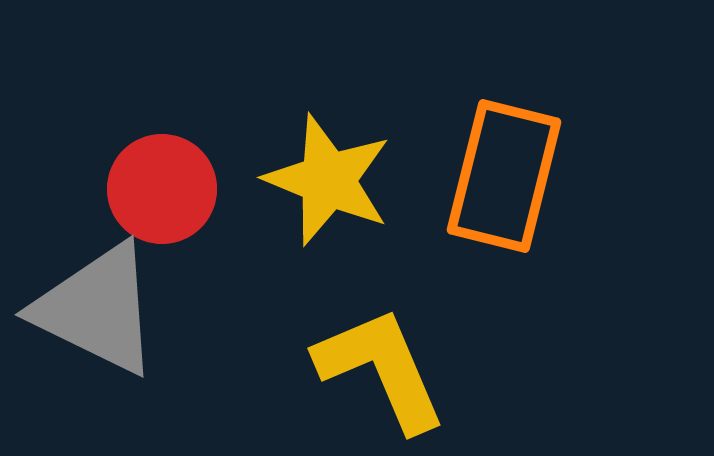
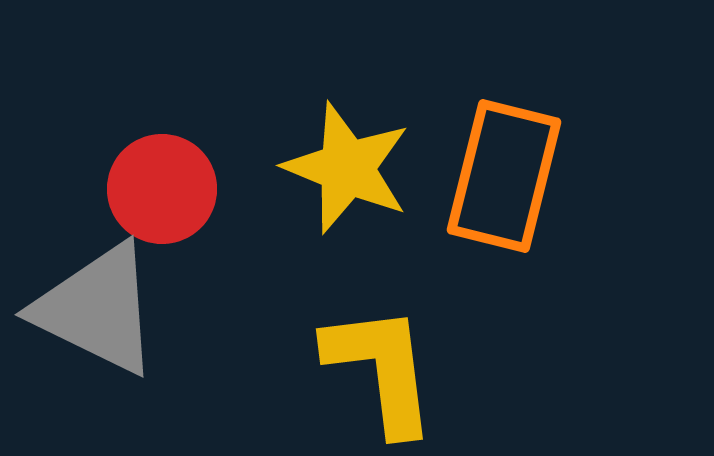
yellow star: moved 19 px right, 12 px up
yellow L-shape: rotated 16 degrees clockwise
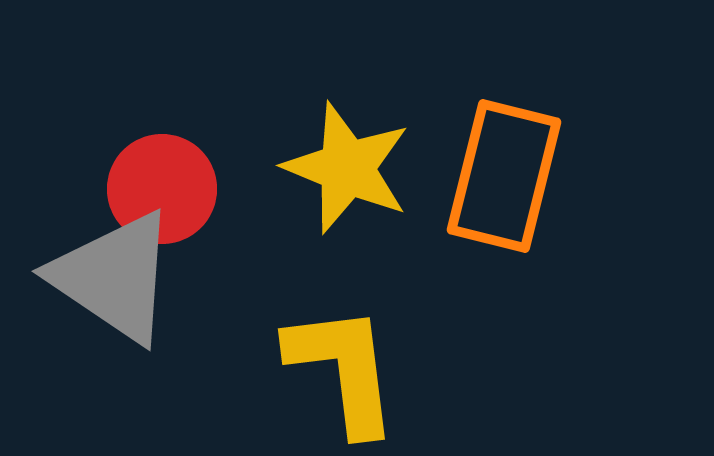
gray triangle: moved 17 px right, 32 px up; rotated 8 degrees clockwise
yellow L-shape: moved 38 px left
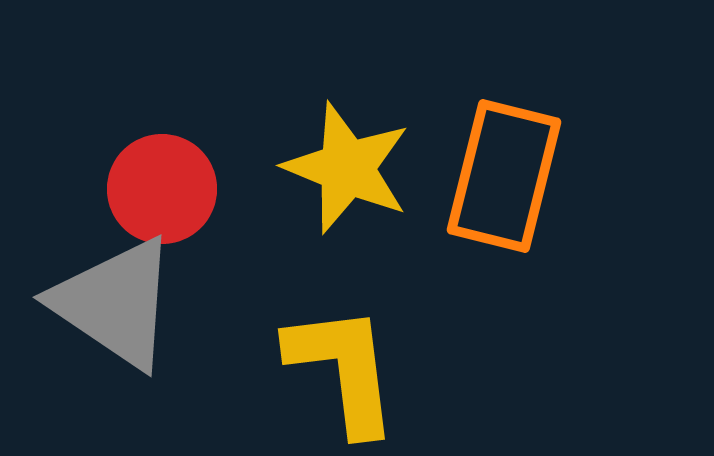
gray triangle: moved 1 px right, 26 px down
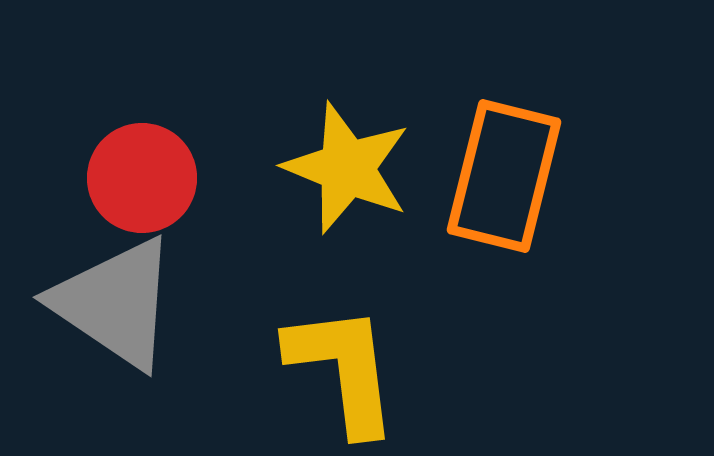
red circle: moved 20 px left, 11 px up
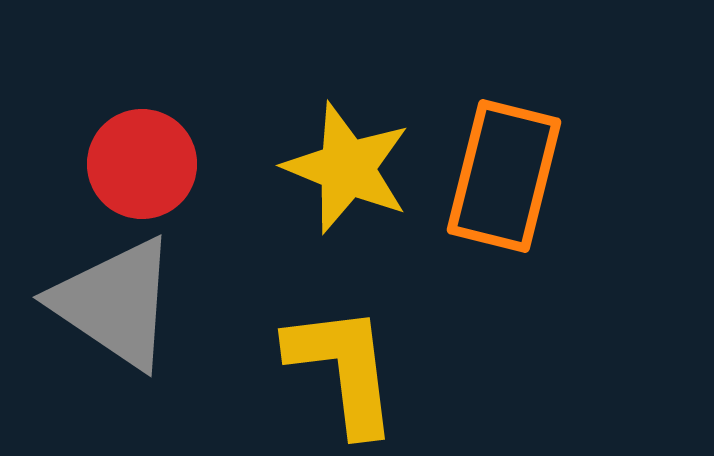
red circle: moved 14 px up
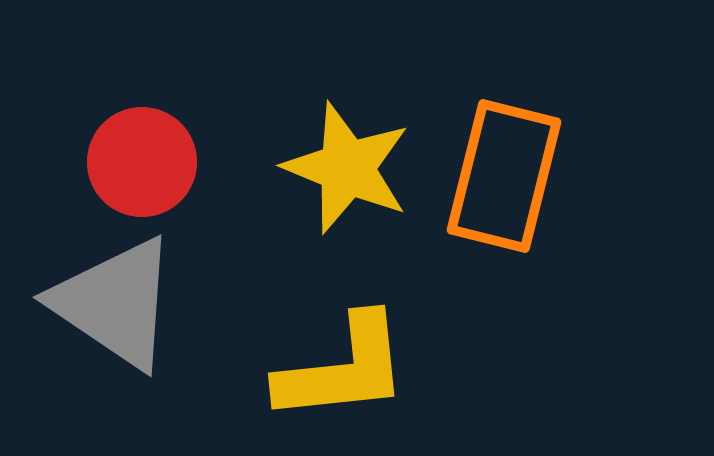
red circle: moved 2 px up
yellow L-shape: rotated 91 degrees clockwise
